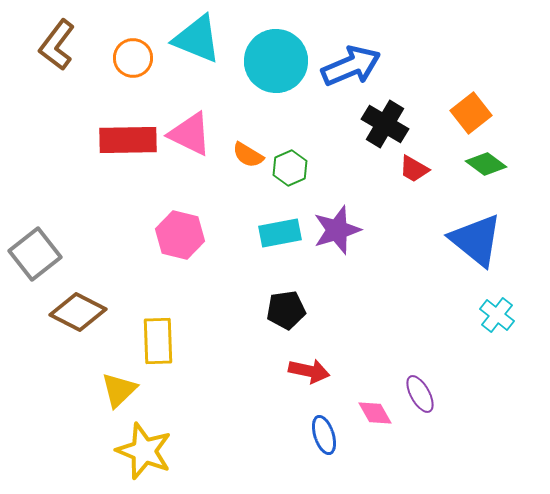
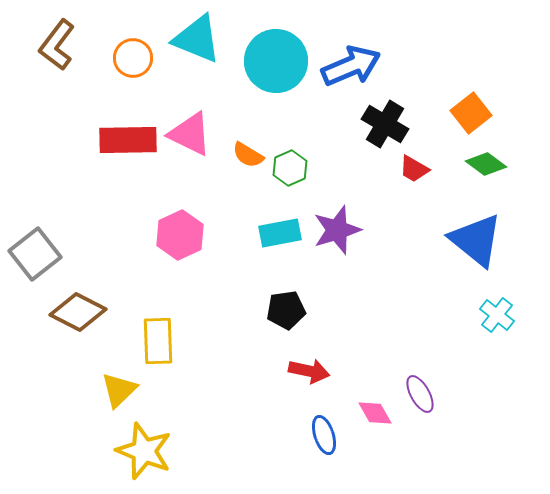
pink hexagon: rotated 21 degrees clockwise
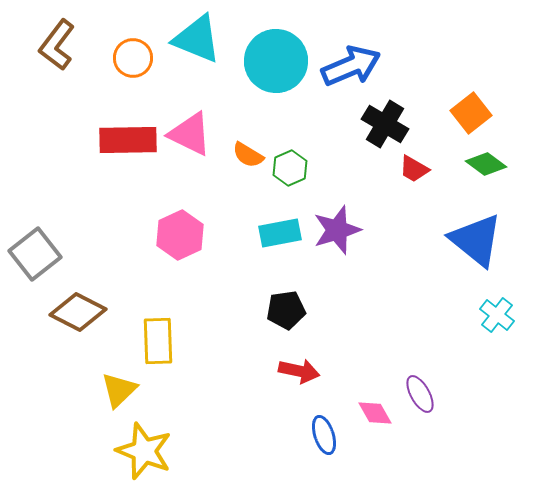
red arrow: moved 10 px left
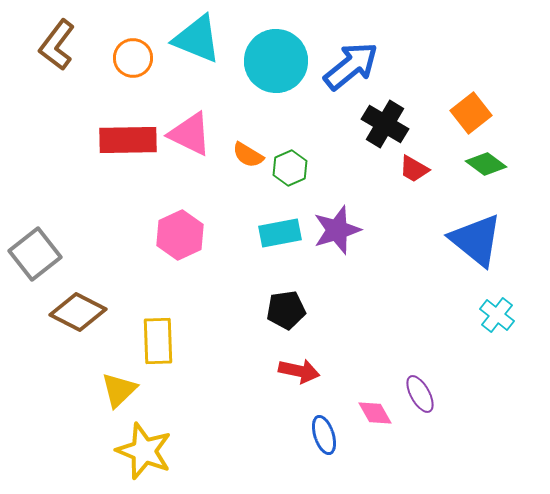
blue arrow: rotated 16 degrees counterclockwise
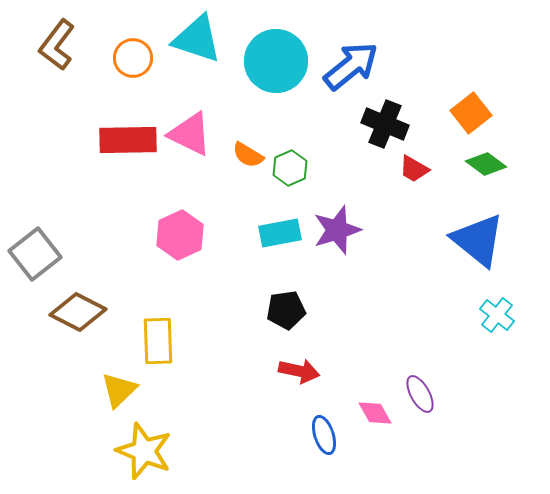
cyan triangle: rotated 4 degrees counterclockwise
black cross: rotated 9 degrees counterclockwise
blue triangle: moved 2 px right
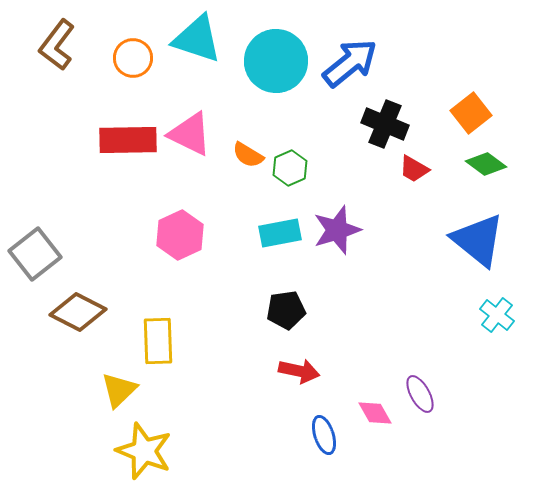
blue arrow: moved 1 px left, 3 px up
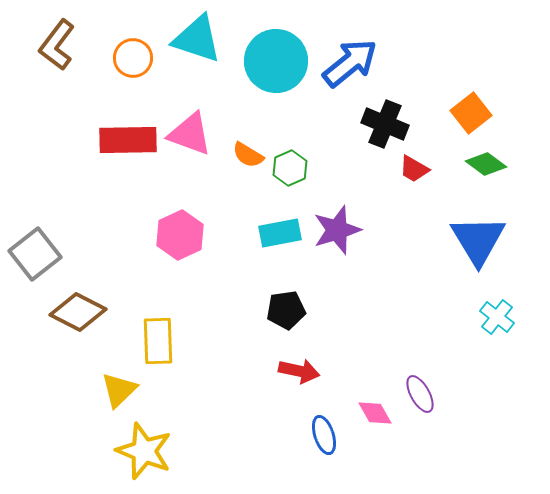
pink triangle: rotated 6 degrees counterclockwise
blue triangle: rotated 20 degrees clockwise
cyan cross: moved 2 px down
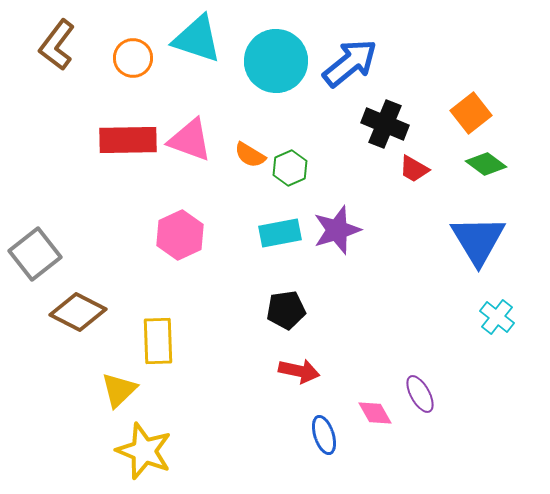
pink triangle: moved 6 px down
orange semicircle: moved 2 px right
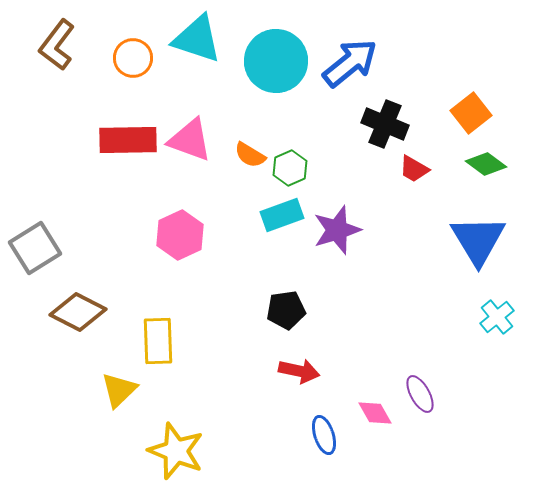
cyan rectangle: moved 2 px right, 18 px up; rotated 9 degrees counterclockwise
gray square: moved 6 px up; rotated 6 degrees clockwise
cyan cross: rotated 12 degrees clockwise
yellow star: moved 32 px right
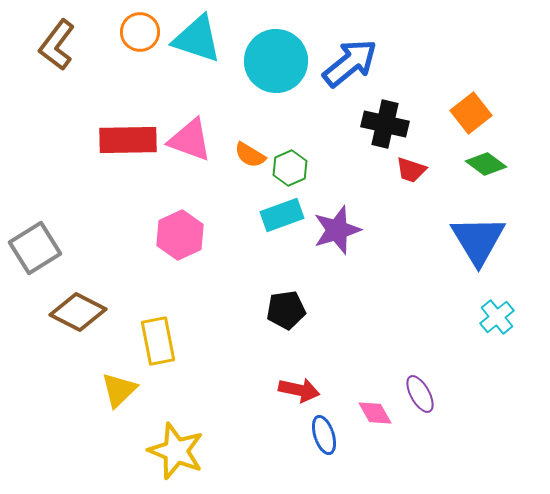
orange circle: moved 7 px right, 26 px up
black cross: rotated 9 degrees counterclockwise
red trapezoid: moved 3 px left, 1 px down; rotated 12 degrees counterclockwise
yellow rectangle: rotated 9 degrees counterclockwise
red arrow: moved 19 px down
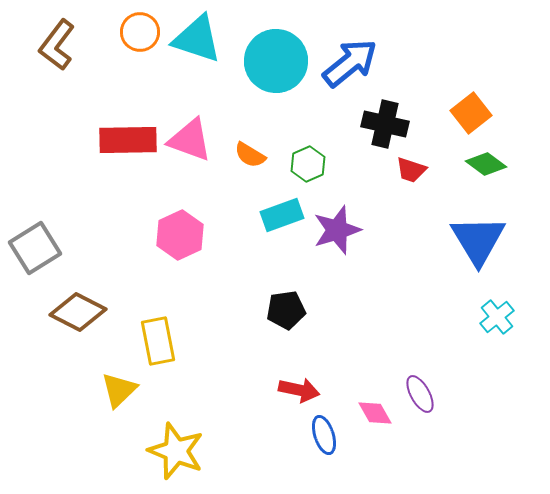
green hexagon: moved 18 px right, 4 px up
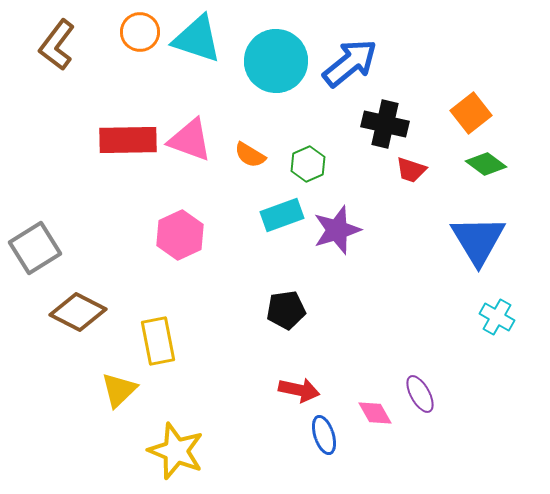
cyan cross: rotated 20 degrees counterclockwise
